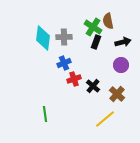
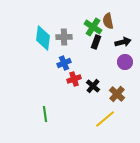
purple circle: moved 4 px right, 3 px up
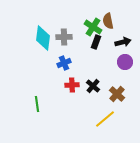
red cross: moved 2 px left, 6 px down; rotated 16 degrees clockwise
green line: moved 8 px left, 10 px up
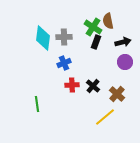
yellow line: moved 2 px up
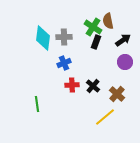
black arrow: moved 2 px up; rotated 21 degrees counterclockwise
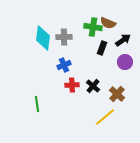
brown semicircle: moved 2 px down; rotated 56 degrees counterclockwise
green cross: rotated 24 degrees counterclockwise
black rectangle: moved 6 px right, 6 px down
blue cross: moved 2 px down
